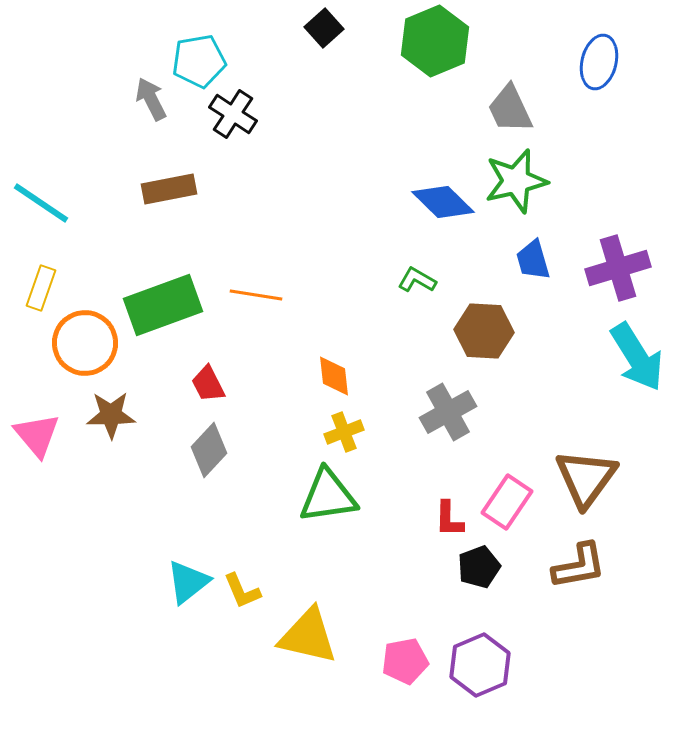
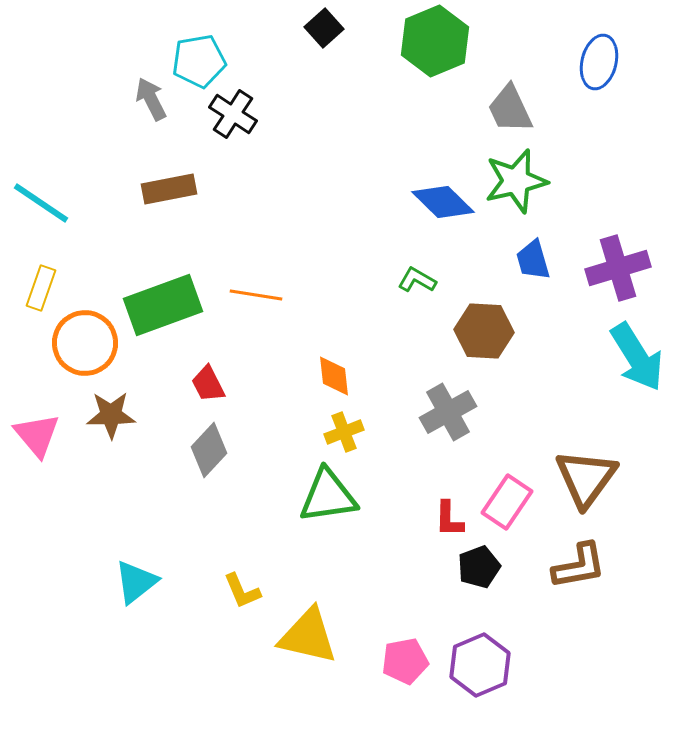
cyan triangle: moved 52 px left
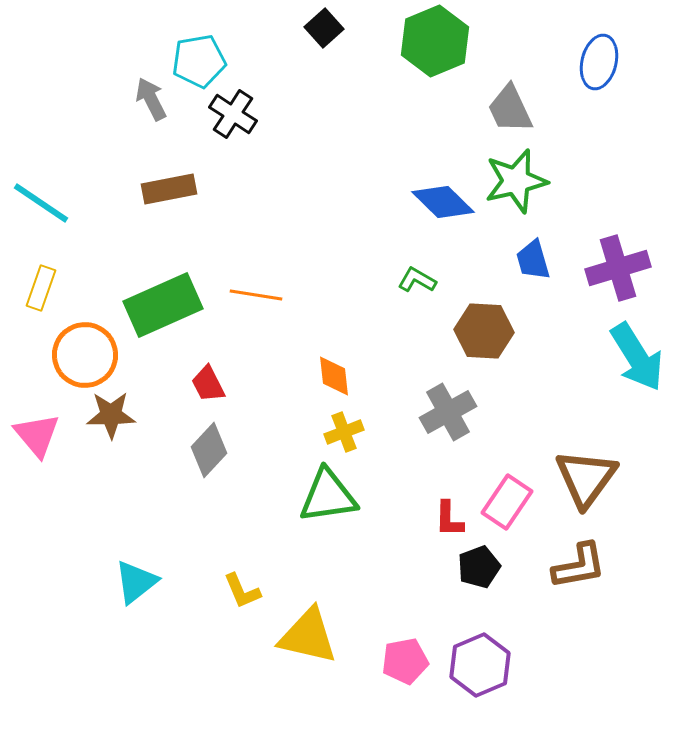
green rectangle: rotated 4 degrees counterclockwise
orange circle: moved 12 px down
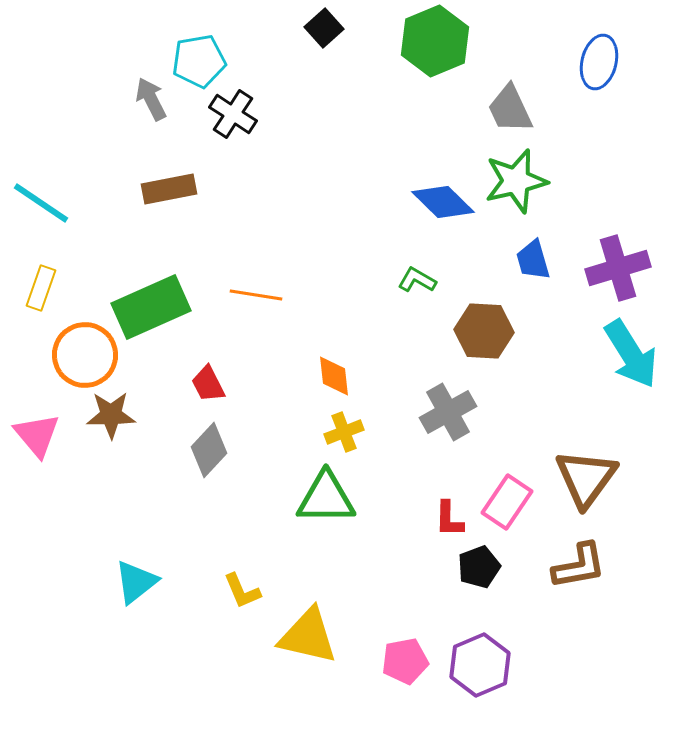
green rectangle: moved 12 px left, 2 px down
cyan arrow: moved 6 px left, 3 px up
green triangle: moved 2 px left, 2 px down; rotated 8 degrees clockwise
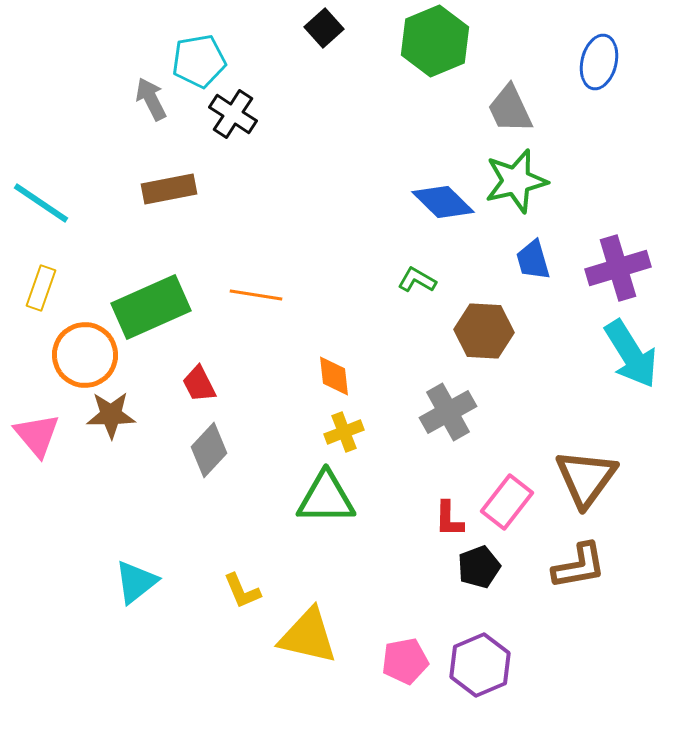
red trapezoid: moved 9 px left
pink rectangle: rotated 4 degrees clockwise
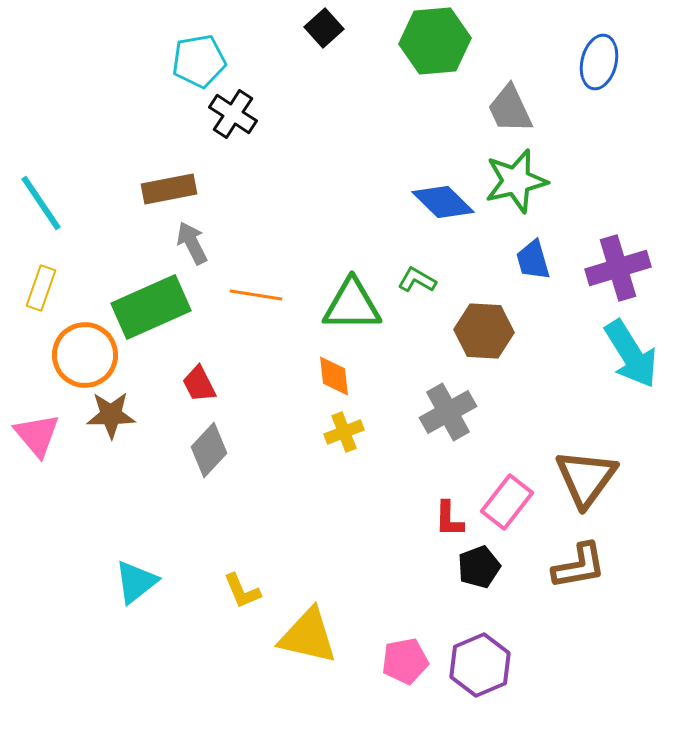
green hexagon: rotated 18 degrees clockwise
gray arrow: moved 41 px right, 144 px down
cyan line: rotated 22 degrees clockwise
green triangle: moved 26 px right, 193 px up
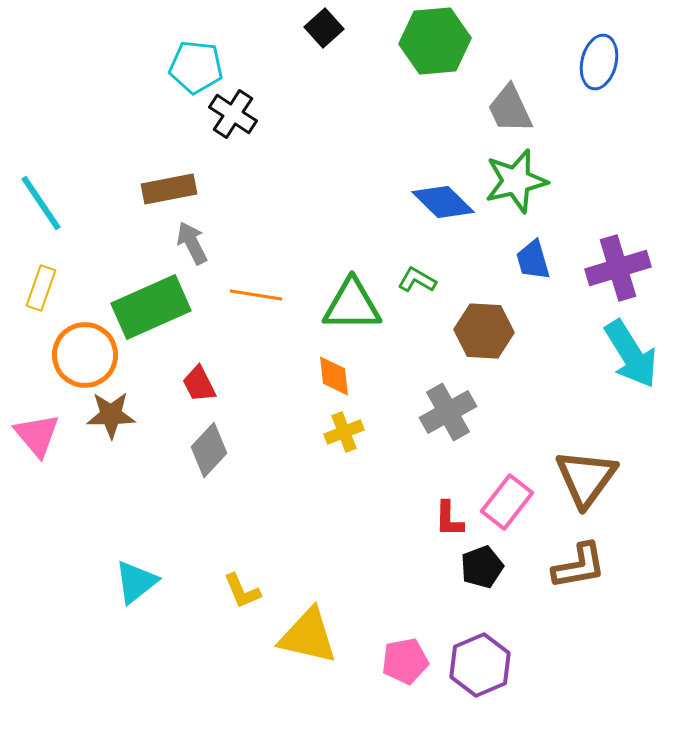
cyan pentagon: moved 3 px left, 6 px down; rotated 16 degrees clockwise
black pentagon: moved 3 px right
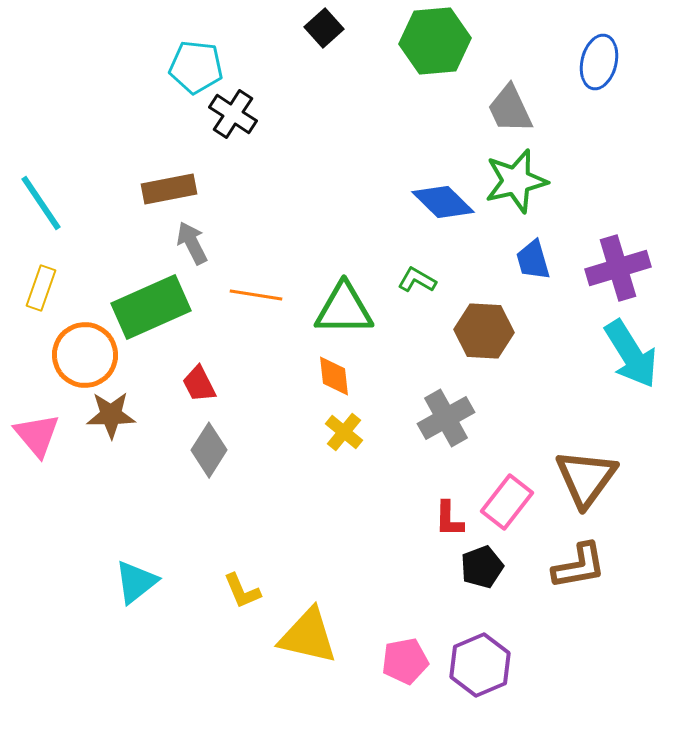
green triangle: moved 8 px left, 4 px down
gray cross: moved 2 px left, 6 px down
yellow cross: rotated 30 degrees counterclockwise
gray diamond: rotated 10 degrees counterclockwise
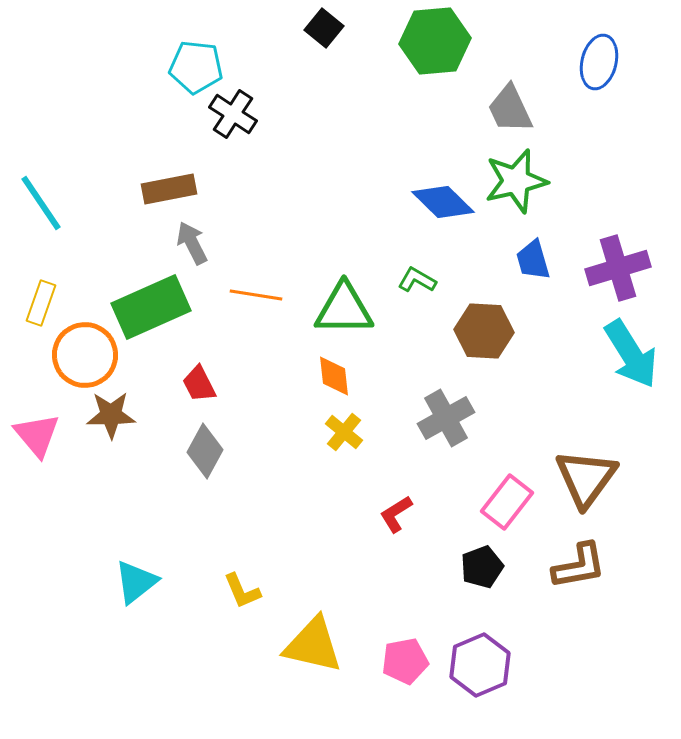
black square: rotated 9 degrees counterclockwise
yellow rectangle: moved 15 px down
gray diamond: moved 4 px left, 1 px down; rotated 4 degrees counterclockwise
red L-shape: moved 53 px left, 5 px up; rotated 57 degrees clockwise
yellow triangle: moved 5 px right, 9 px down
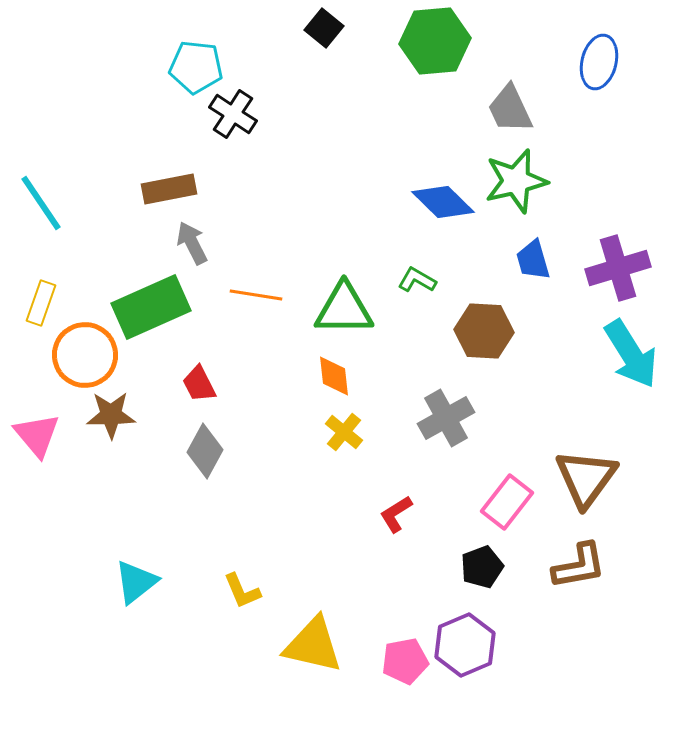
purple hexagon: moved 15 px left, 20 px up
